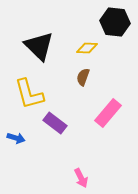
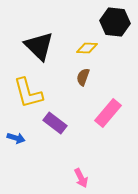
yellow L-shape: moved 1 px left, 1 px up
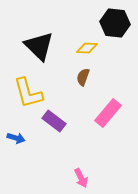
black hexagon: moved 1 px down
purple rectangle: moved 1 px left, 2 px up
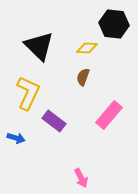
black hexagon: moved 1 px left, 1 px down
yellow L-shape: rotated 140 degrees counterclockwise
pink rectangle: moved 1 px right, 2 px down
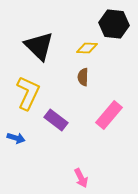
brown semicircle: rotated 18 degrees counterclockwise
purple rectangle: moved 2 px right, 1 px up
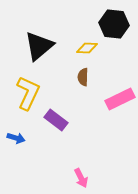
black triangle: rotated 36 degrees clockwise
pink rectangle: moved 11 px right, 16 px up; rotated 24 degrees clockwise
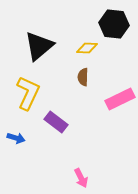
purple rectangle: moved 2 px down
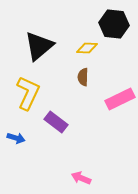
pink arrow: rotated 138 degrees clockwise
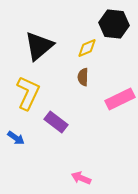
yellow diamond: rotated 25 degrees counterclockwise
blue arrow: rotated 18 degrees clockwise
